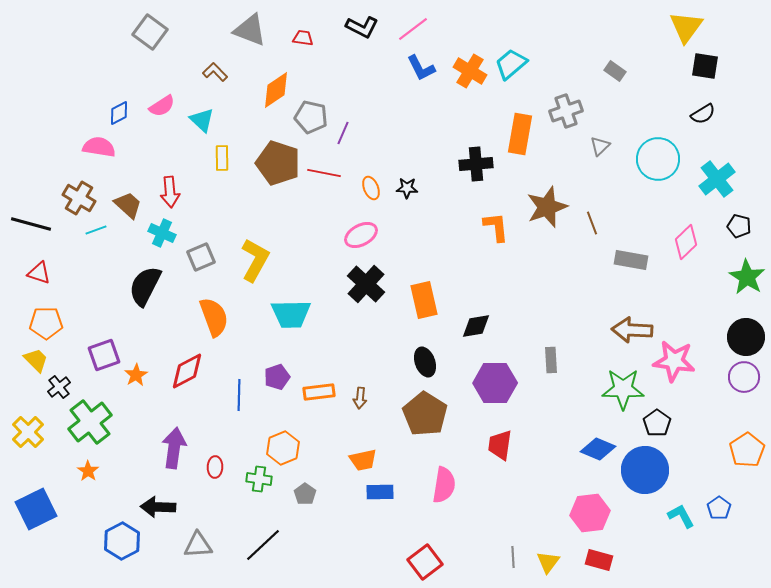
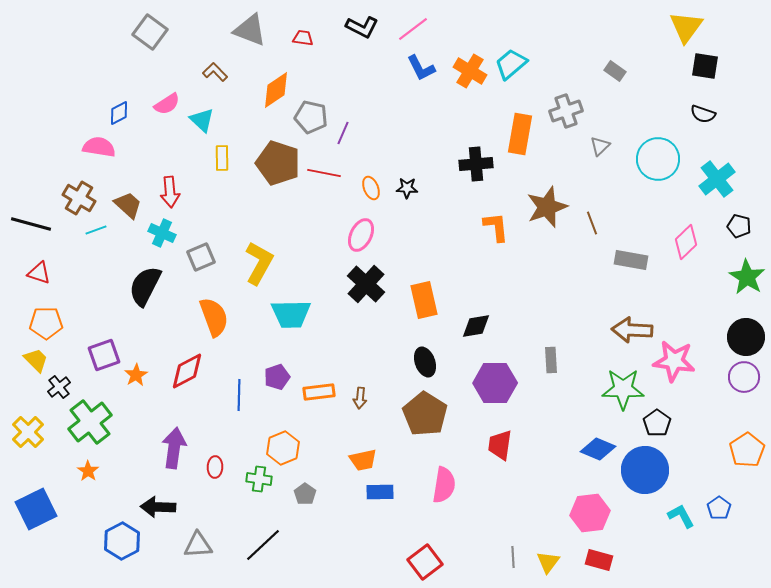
pink semicircle at (162, 106): moved 5 px right, 2 px up
black semicircle at (703, 114): rotated 50 degrees clockwise
pink ellipse at (361, 235): rotated 36 degrees counterclockwise
yellow L-shape at (255, 260): moved 4 px right, 3 px down
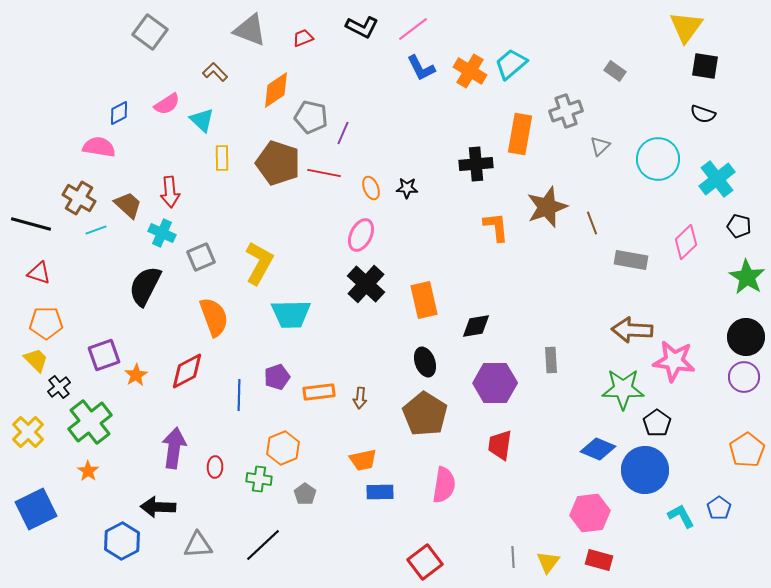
red trapezoid at (303, 38): rotated 30 degrees counterclockwise
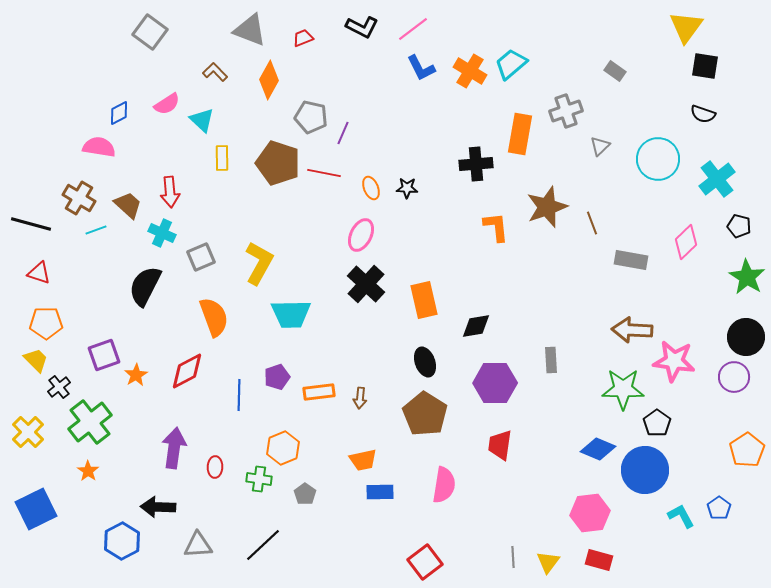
orange diamond at (276, 90): moved 7 px left, 10 px up; rotated 27 degrees counterclockwise
purple circle at (744, 377): moved 10 px left
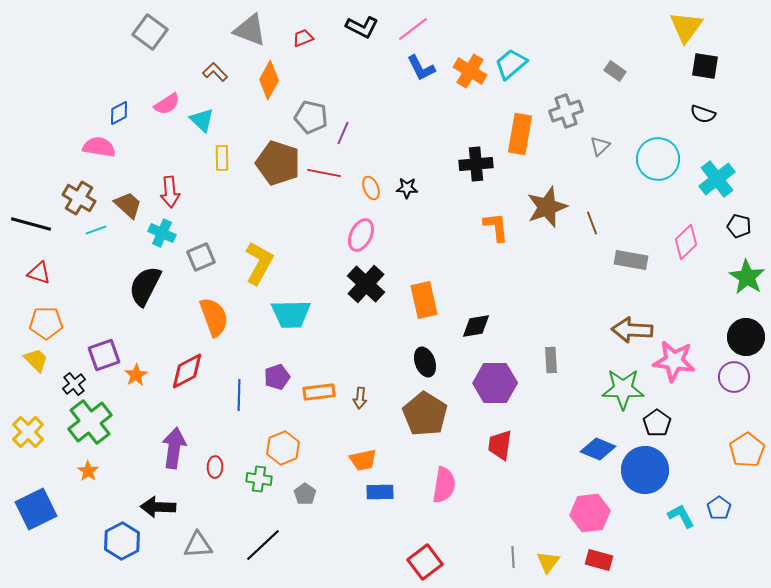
black cross at (59, 387): moved 15 px right, 3 px up
